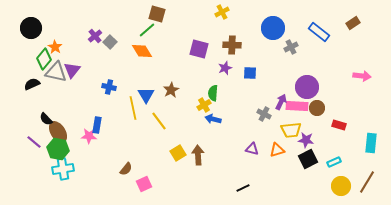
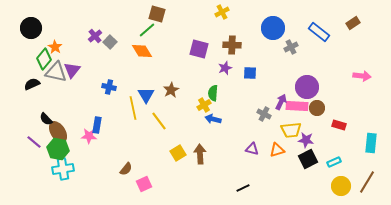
brown arrow at (198, 155): moved 2 px right, 1 px up
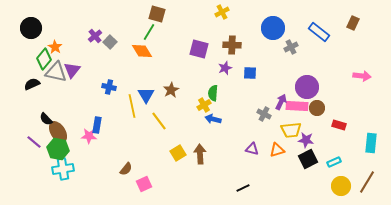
brown rectangle at (353, 23): rotated 32 degrees counterclockwise
green line at (147, 30): moved 2 px right, 2 px down; rotated 18 degrees counterclockwise
yellow line at (133, 108): moved 1 px left, 2 px up
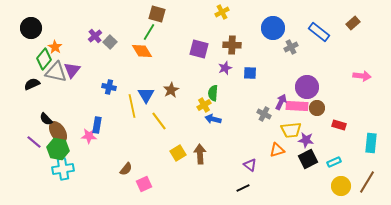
brown rectangle at (353, 23): rotated 24 degrees clockwise
purple triangle at (252, 149): moved 2 px left, 16 px down; rotated 24 degrees clockwise
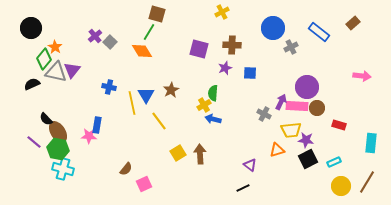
yellow line at (132, 106): moved 3 px up
cyan cross at (63, 169): rotated 25 degrees clockwise
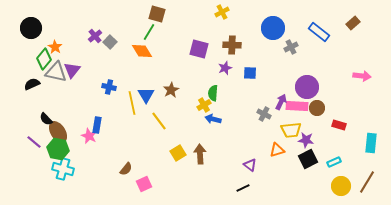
pink star at (89, 136): rotated 21 degrees clockwise
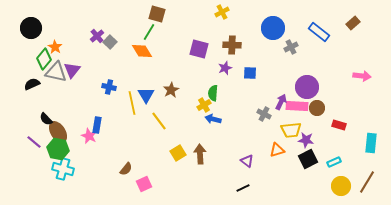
purple cross at (95, 36): moved 2 px right
purple triangle at (250, 165): moved 3 px left, 4 px up
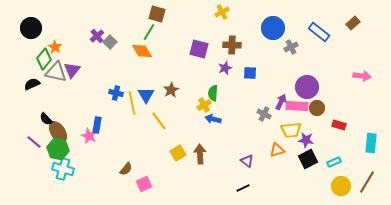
blue cross at (109, 87): moved 7 px right, 6 px down
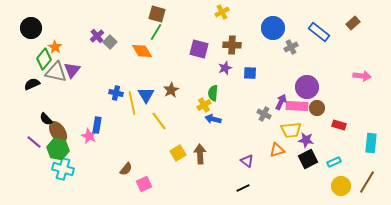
green line at (149, 32): moved 7 px right
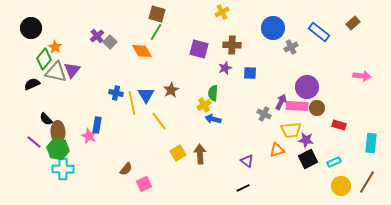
brown ellipse at (58, 132): rotated 30 degrees clockwise
cyan cross at (63, 169): rotated 15 degrees counterclockwise
